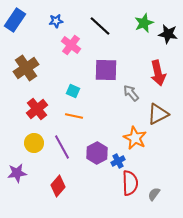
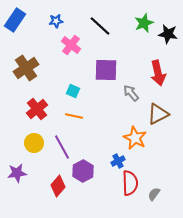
purple hexagon: moved 14 px left, 18 px down
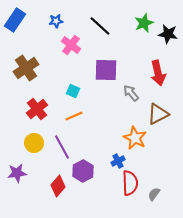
orange line: rotated 36 degrees counterclockwise
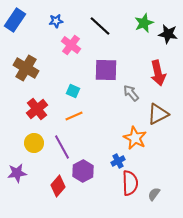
brown cross: rotated 25 degrees counterclockwise
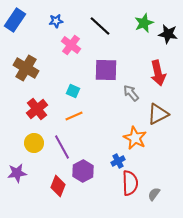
red diamond: rotated 20 degrees counterclockwise
